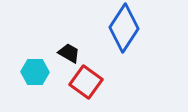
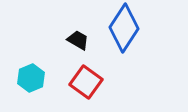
black trapezoid: moved 9 px right, 13 px up
cyan hexagon: moved 4 px left, 6 px down; rotated 24 degrees counterclockwise
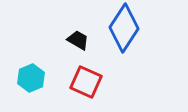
red square: rotated 12 degrees counterclockwise
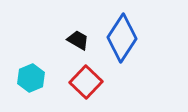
blue diamond: moved 2 px left, 10 px down
red square: rotated 20 degrees clockwise
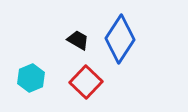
blue diamond: moved 2 px left, 1 px down
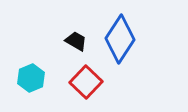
black trapezoid: moved 2 px left, 1 px down
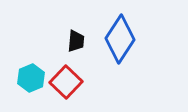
black trapezoid: rotated 65 degrees clockwise
red square: moved 20 px left
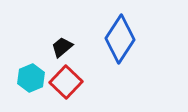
black trapezoid: moved 14 px left, 6 px down; rotated 135 degrees counterclockwise
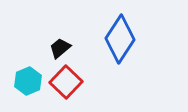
black trapezoid: moved 2 px left, 1 px down
cyan hexagon: moved 3 px left, 3 px down
